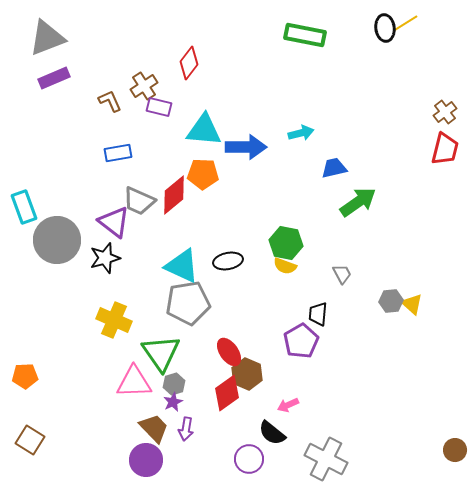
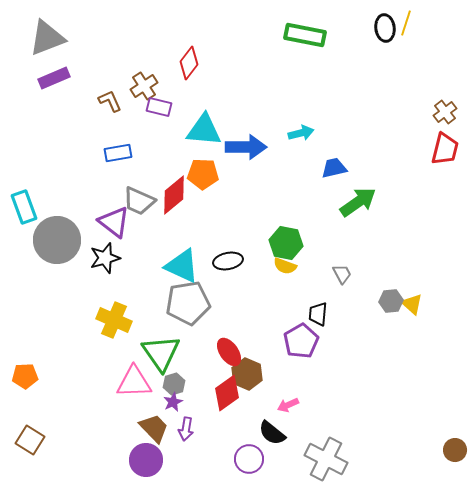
yellow line at (406, 23): rotated 40 degrees counterclockwise
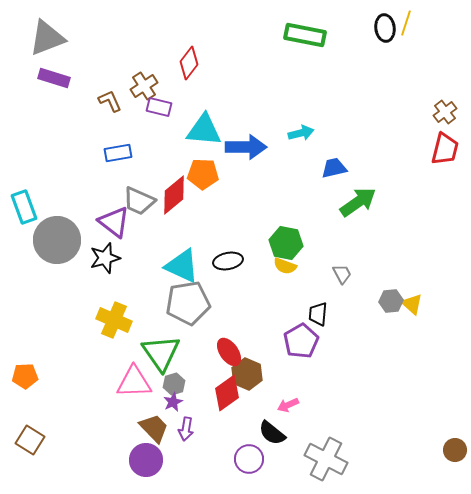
purple rectangle at (54, 78): rotated 40 degrees clockwise
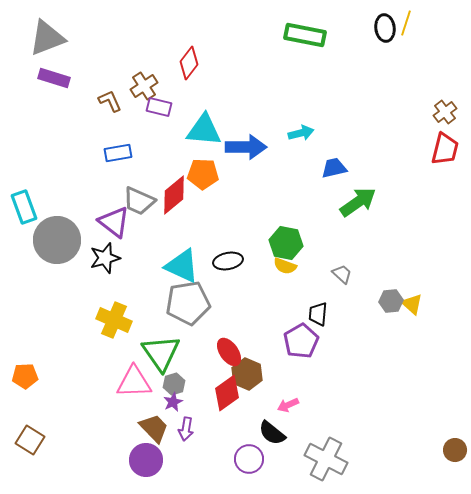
gray trapezoid at (342, 274): rotated 20 degrees counterclockwise
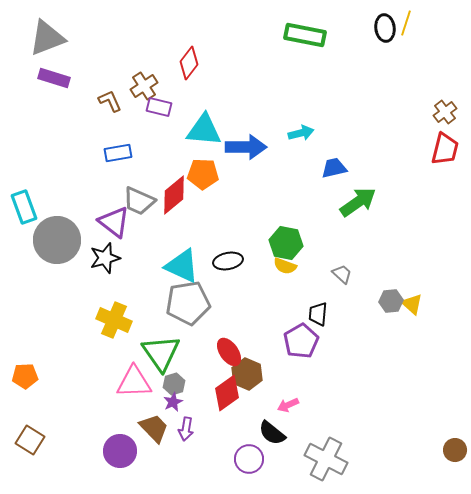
purple circle at (146, 460): moved 26 px left, 9 px up
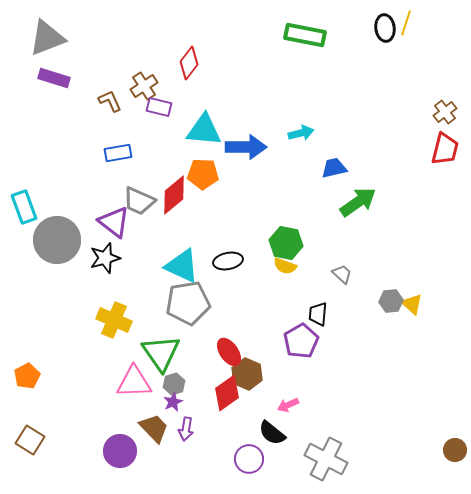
orange pentagon at (25, 376): moved 2 px right; rotated 25 degrees counterclockwise
